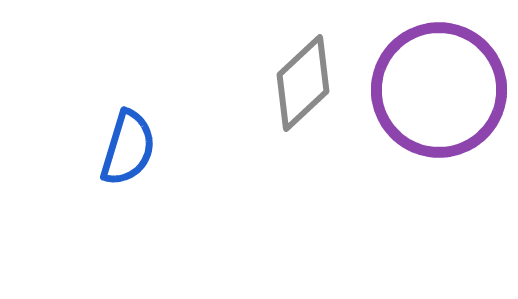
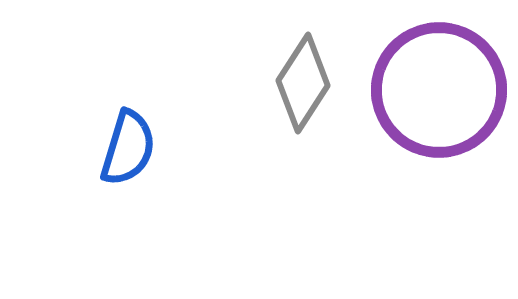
gray diamond: rotated 14 degrees counterclockwise
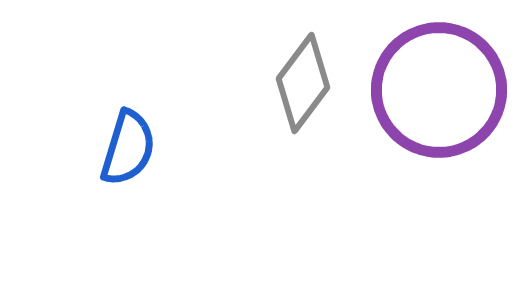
gray diamond: rotated 4 degrees clockwise
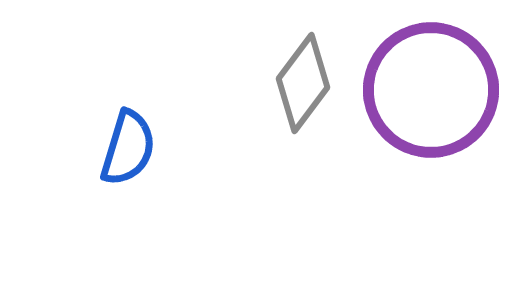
purple circle: moved 8 px left
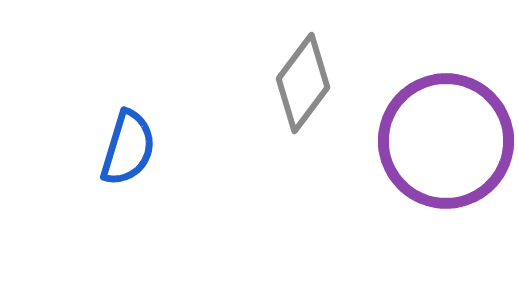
purple circle: moved 15 px right, 51 px down
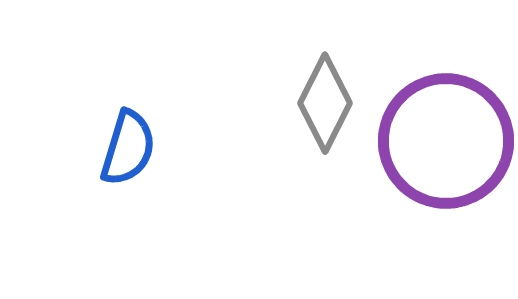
gray diamond: moved 22 px right, 20 px down; rotated 10 degrees counterclockwise
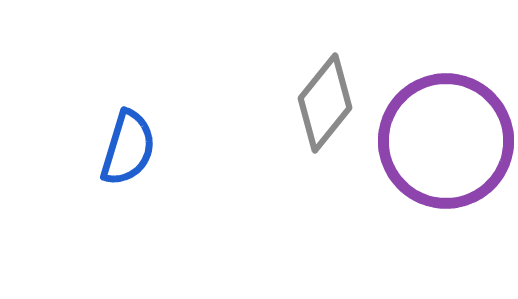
gray diamond: rotated 12 degrees clockwise
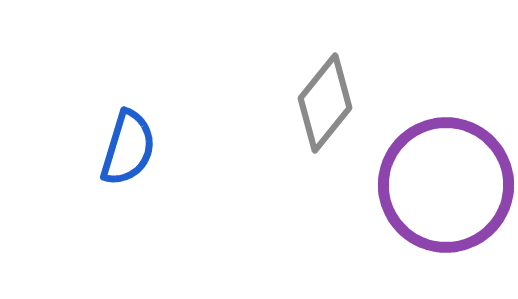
purple circle: moved 44 px down
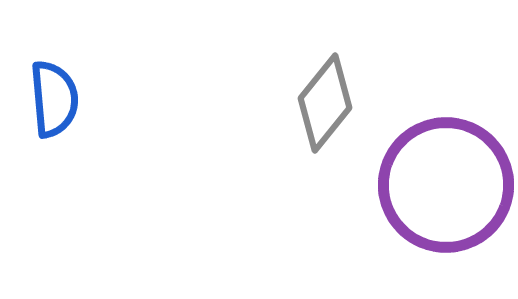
blue semicircle: moved 74 px left, 49 px up; rotated 22 degrees counterclockwise
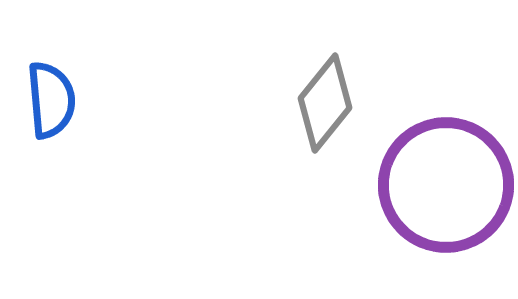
blue semicircle: moved 3 px left, 1 px down
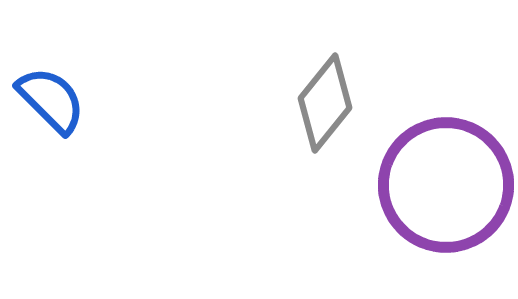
blue semicircle: rotated 40 degrees counterclockwise
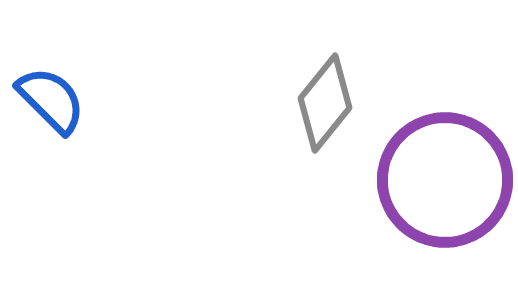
purple circle: moved 1 px left, 5 px up
